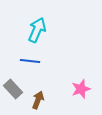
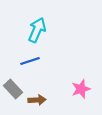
blue line: rotated 24 degrees counterclockwise
brown arrow: moved 1 px left; rotated 66 degrees clockwise
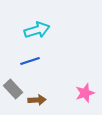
cyan arrow: rotated 50 degrees clockwise
pink star: moved 4 px right, 4 px down
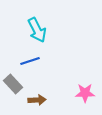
cyan arrow: rotated 80 degrees clockwise
gray rectangle: moved 5 px up
pink star: rotated 18 degrees clockwise
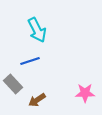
brown arrow: rotated 150 degrees clockwise
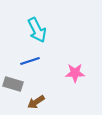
gray rectangle: rotated 30 degrees counterclockwise
pink star: moved 10 px left, 20 px up
brown arrow: moved 1 px left, 2 px down
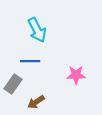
blue line: rotated 18 degrees clockwise
pink star: moved 1 px right, 2 px down
gray rectangle: rotated 72 degrees counterclockwise
